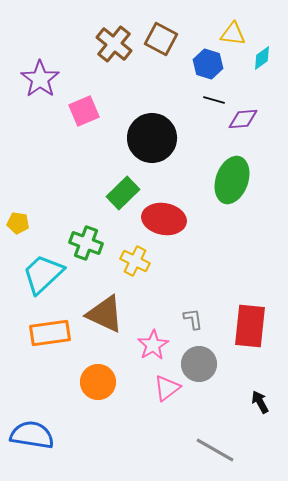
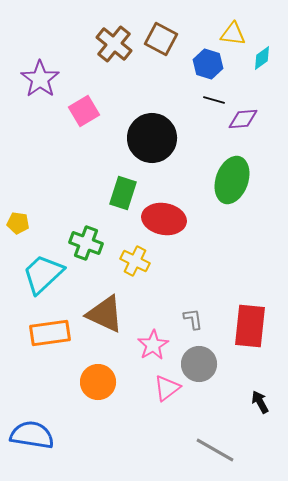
pink square: rotated 8 degrees counterclockwise
green rectangle: rotated 28 degrees counterclockwise
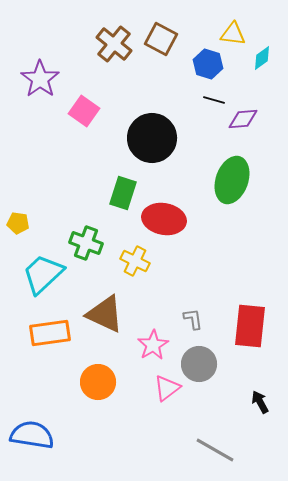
pink square: rotated 24 degrees counterclockwise
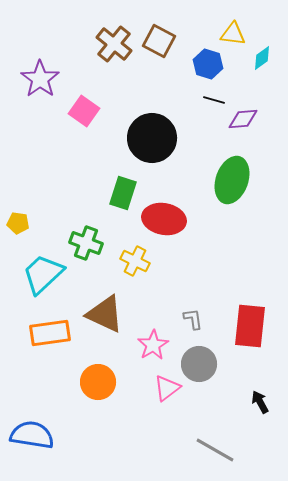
brown square: moved 2 px left, 2 px down
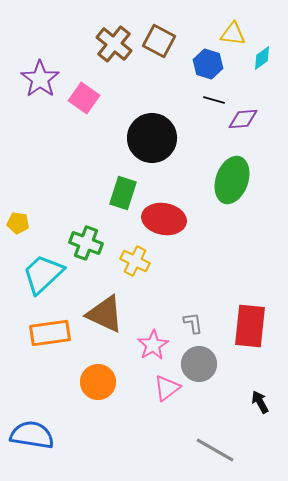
pink square: moved 13 px up
gray L-shape: moved 4 px down
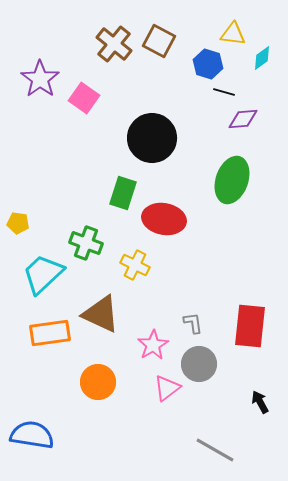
black line: moved 10 px right, 8 px up
yellow cross: moved 4 px down
brown triangle: moved 4 px left
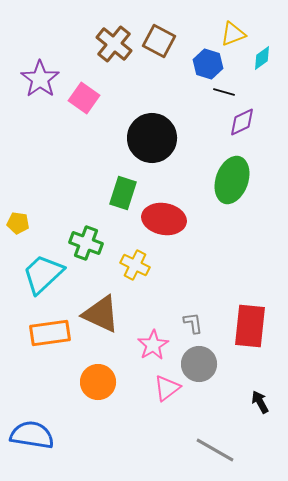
yellow triangle: rotated 28 degrees counterclockwise
purple diamond: moved 1 px left, 3 px down; rotated 20 degrees counterclockwise
